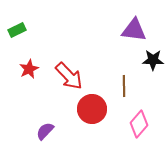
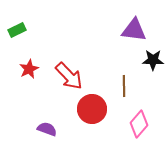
purple semicircle: moved 2 px right, 2 px up; rotated 66 degrees clockwise
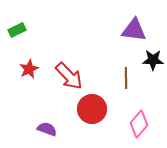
brown line: moved 2 px right, 8 px up
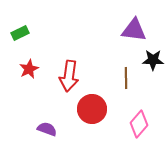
green rectangle: moved 3 px right, 3 px down
red arrow: rotated 52 degrees clockwise
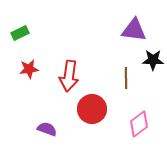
red star: rotated 18 degrees clockwise
pink diamond: rotated 12 degrees clockwise
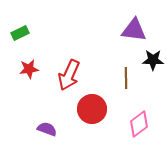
red arrow: moved 1 px up; rotated 16 degrees clockwise
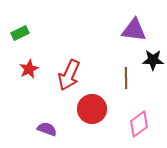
red star: rotated 18 degrees counterclockwise
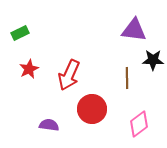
brown line: moved 1 px right
purple semicircle: moved 2 px right, 4 px up; rotated 12 degrees counterclockwise
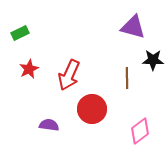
purple triangle: moved 1 px left, 3 px up; rotated 8 degrees clockwise
pink diamond: moved 1 px right, 7 px down
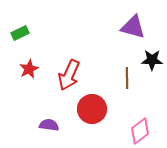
black star: moved 1 px left
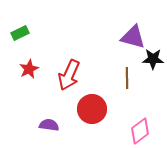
purple triangle: moved 10 px down
black star: moved 1 px right, 1 px up
